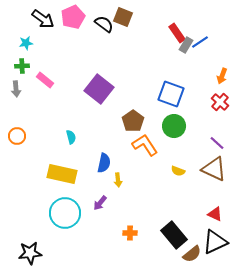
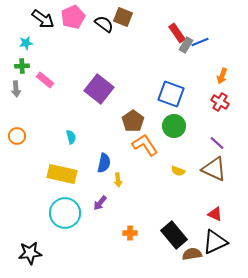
blue line: rotated 12 degrees clockwise
red cross: rotated 12 degrees counterclockwise
brown semicircle: rotated 150 degrees counterclockwise
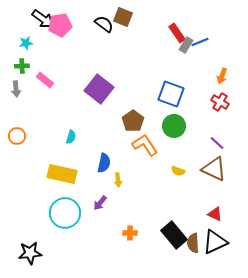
pink pentagon: moved 13 px left, 8 px down; rotated 15 degrees clockwise
cyan semicircle: rotated 32 degrees clockwise
brown semicircle: moved 1 px right, 11 px up; rotated 84 degrees counterclockwise
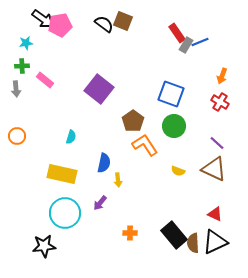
brown square: moved 4 px down
black star: moved 14 px right, 7 px up
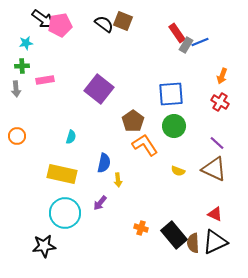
pink rectangle: rotated 48 degrees counterclockwise
blue square: rotated 24 degrees counterclockwise
orange cross: moved 11 px right, 5 px up; rotated 16 degrees clockwise
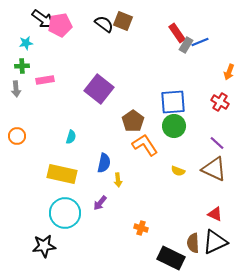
orange arrow: moved 7 px right, 4 px up
blue square: moved 2 px right, 8 px down
black rectangle: moved 3 px left, 23 px down; rotated 24 degrees counterclockwise
